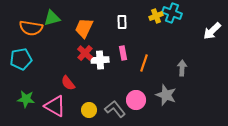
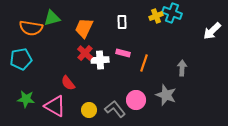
pink rectangle: rotated 64 degrees counterclockwise
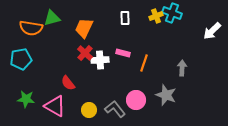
white rectangle: moved 3 px right, 4 px up
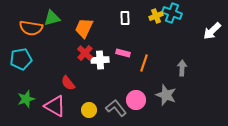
green star: rotated 24 degrees counterclockwise
gray L-shape: moved 1 px right, 1 px up
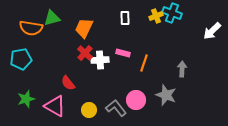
gray arrow: moved 1 px down
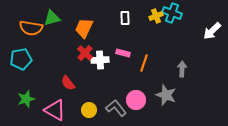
pink triangle: moved 4 px down
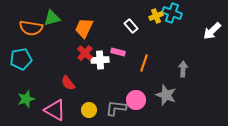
white rectangle: moved 6 px right, 8 px down; rotated 40 degrees counterclockwise
pink rectangle: moved 5 px left, 1 px up
gray arrow: moved 1 px right
gray L-shape: rotated 45 degrees counterclockwise
